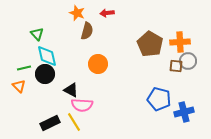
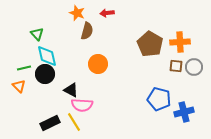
gray circle: moved 6 px right, 6 px down
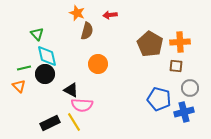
red arrow: moved 3 px right, 2 px down
gray circle: moved 4 px left, 21 px down
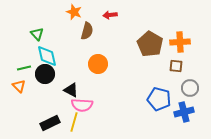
orange star: moved 3 px left, 1 px up
yellow line: rotated 48 degrees clockwise
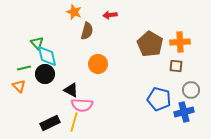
green triangle: moved 9 px down
gray circle: moved 1 px right, 2 px down
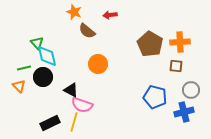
brown semicircle: rotated 114 degrees clockwise
black circle: moved 2 px left, 3 px down
blue pentagon: moved 4 px left, 2 px up
pink semicircle: rotated 15 degrees clockwise
